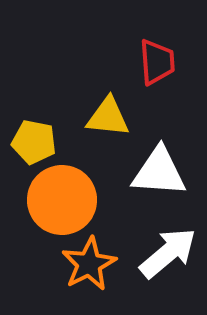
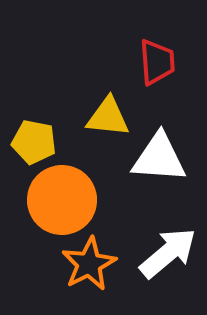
white triangle: moved 14 px up
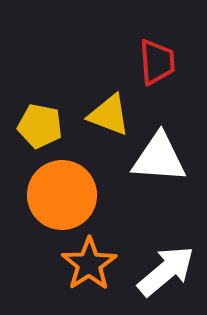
yellow triangle: moved 1 px right, 2 px up; rotated 15 degrees clockwise
yellow pentagon: moved 6 px right, 16 px up
orange circle: moved 5 px up
white arrow: moved 2 px left, 18 px down
orange star: rotated 6 degrees counterclockwise
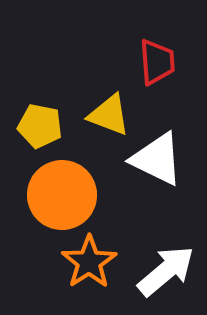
white triangle: moved 2 px left, 1 px down; rotated 22 degrees clockwise
orange star: moved 2 px up
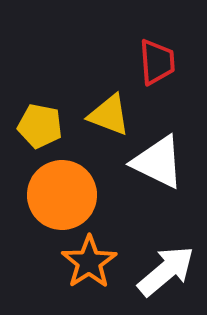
white triangle: moved 1 px right, 3 px down
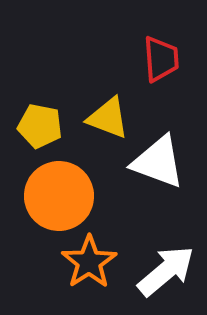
red trapezoid: moved 4 px right, 3 px up
yellow triangle: moved 1 px left, 3 px down
white triangle: rotated 6 degrees counterclockwise
orange circle: moved 3 px left, 1 px down
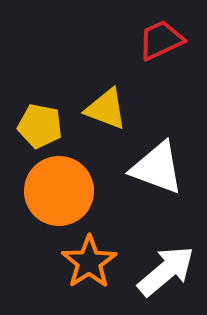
red trapezoid: moved 19 px up; rotated 111 degrees counterclockwise
yellow triangle: moved 2 px left, 9 px up
white triangle: moved 1 px left, 6 px down
orange circle: moved 5 px up
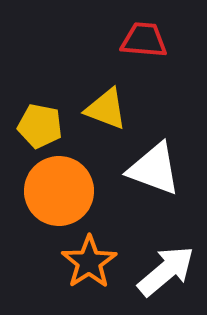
red trapezoid: moved 17 px left; rotated 30 degrees clockwise
white triangle: moved 3 px left, 1 px down
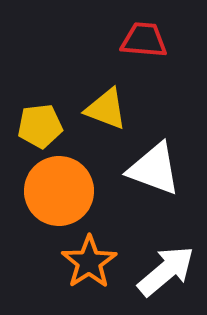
yellow pentagon: rotated 18 degrees counterclockwise
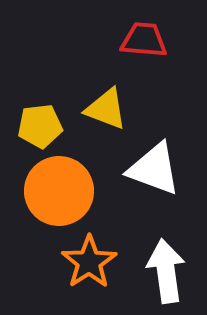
white arrow: rotated 58 degrees counterclockwise
